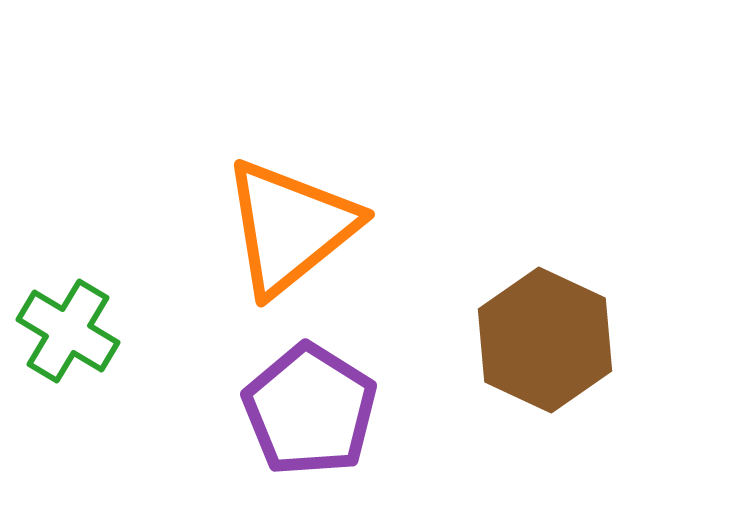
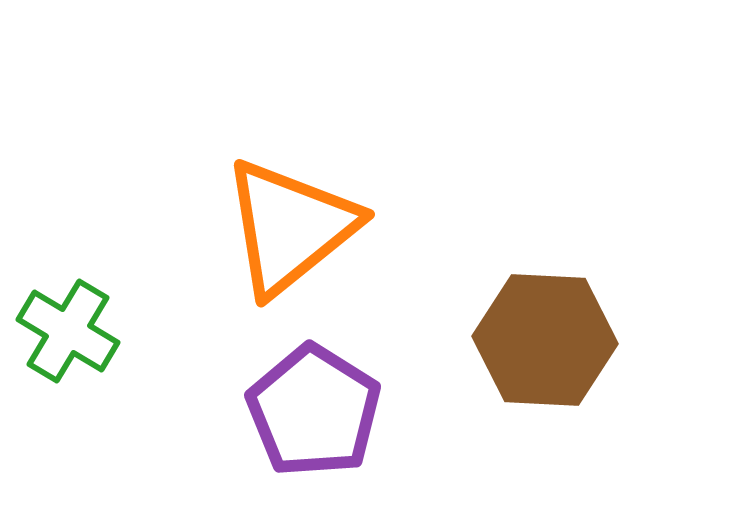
brown hexagon: rotated 22 degrees counterclockwise
purple pentagon: moved 4 px right, 1 px down
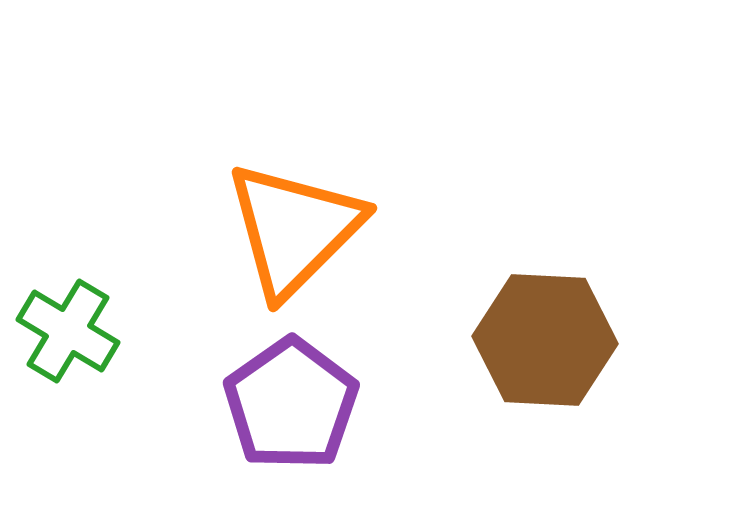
orange triangle: moved 4 px right, 2 px down; rotated 6 degrees counterclockwise
purple pentagon: moved 23 px left, 7 px up; rotated 5 degrees clockwise
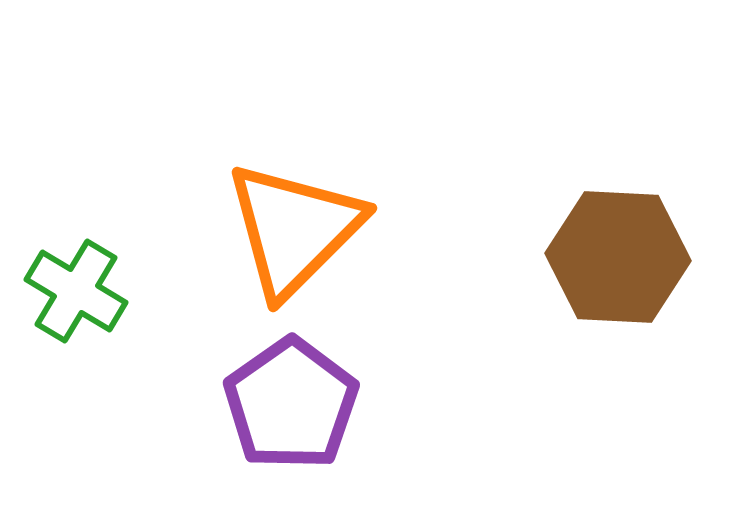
green cross: moved 8 px right, 40 px up
brown hexagon: moved 73 px right, 83 px up
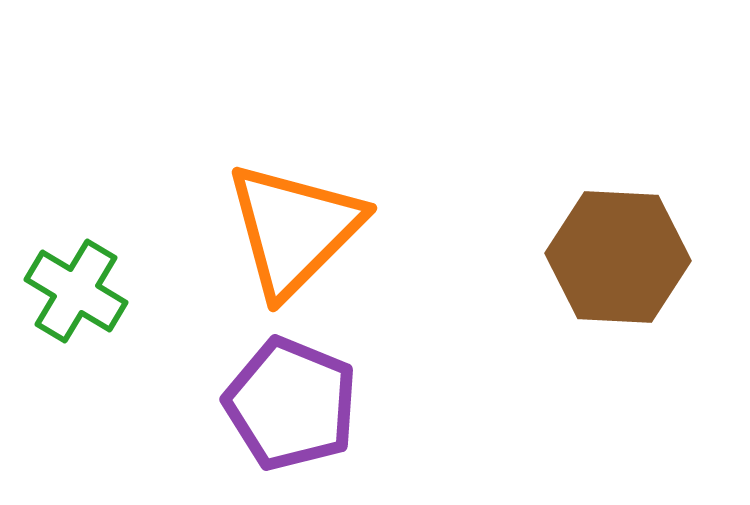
purple pentagon: rotated 15 degrees counterclockwise
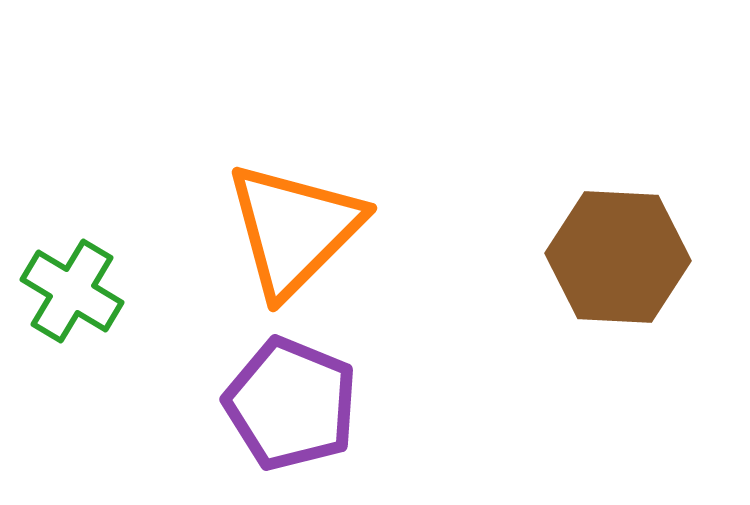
green cross: moved 4 px left
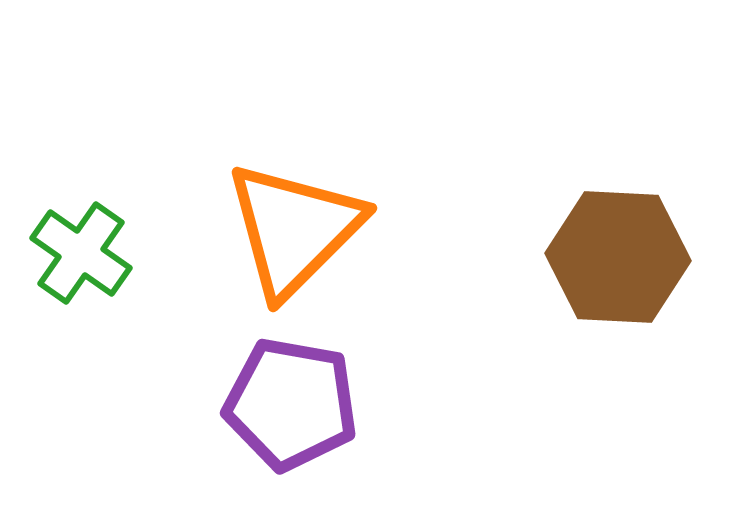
green cross: moved 9 px right, 38 px up; rotated 4 degrees clockwise
purple pentagon: rotated 12 degrees counterclockwise
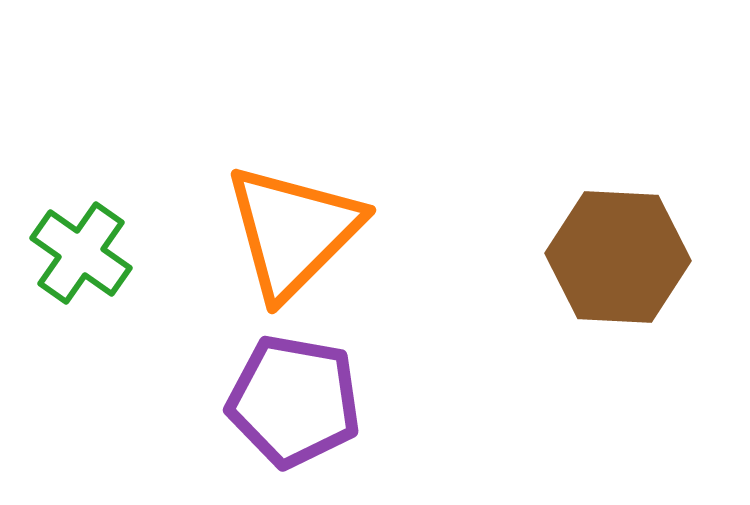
orange triangle: moved 1 px left, 2 px down
purple pentagon: moved 3 px right, 3 px up
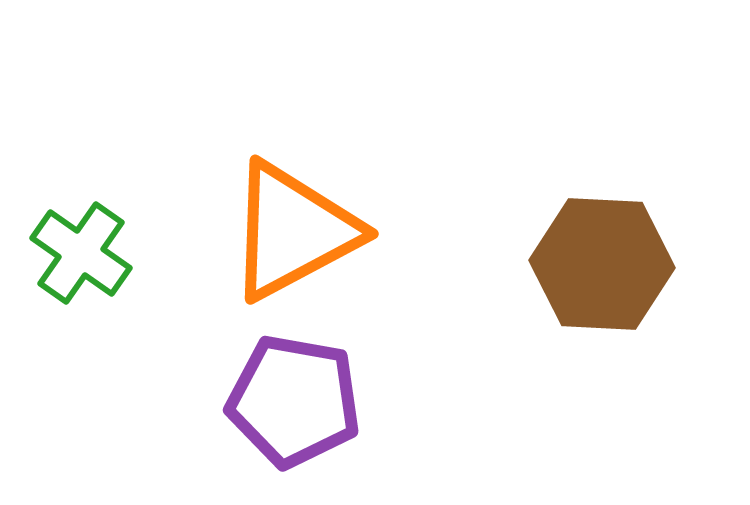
orange triangle: rotated 17 degrees clockwise
brown hexagon: moved 16 px left, 7 px down
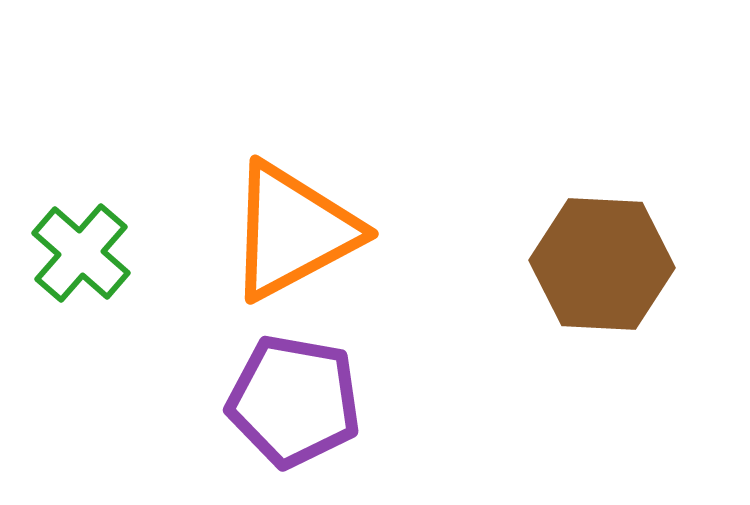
green cross: rotated 6 degrees clockwise
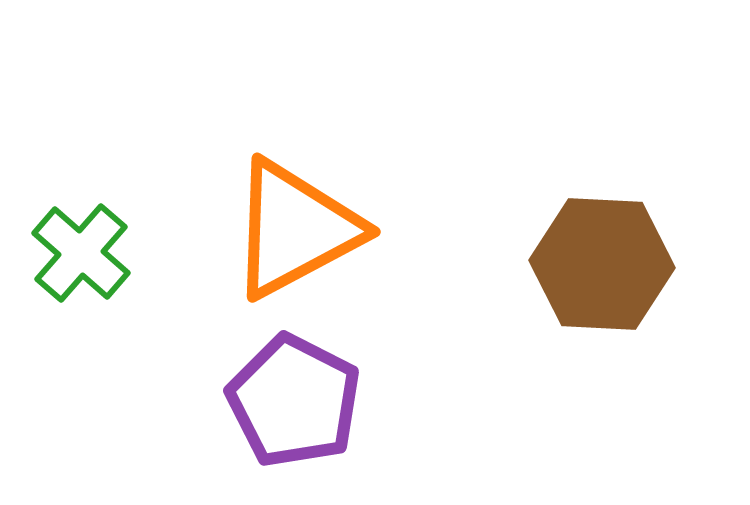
orange triangle: moved 2 px right, 2 px up
purple pentagon: rotated 17 degrees clockwise
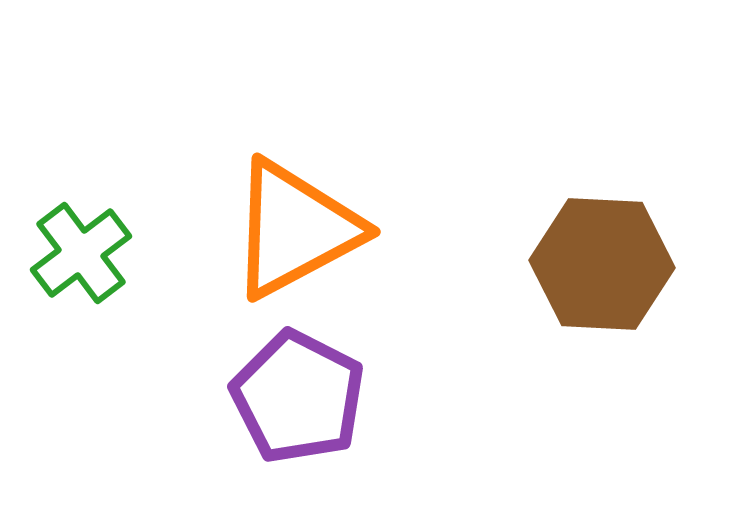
green cross: rotated 12 degrees clockwise
purple pentagon: moved 4 px right, 4 px up
